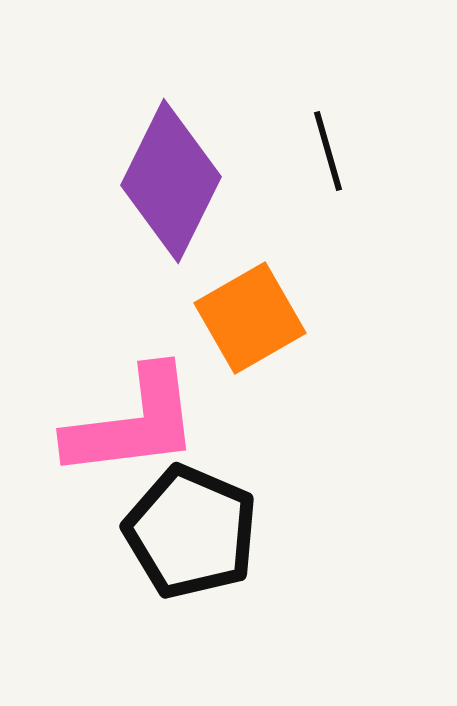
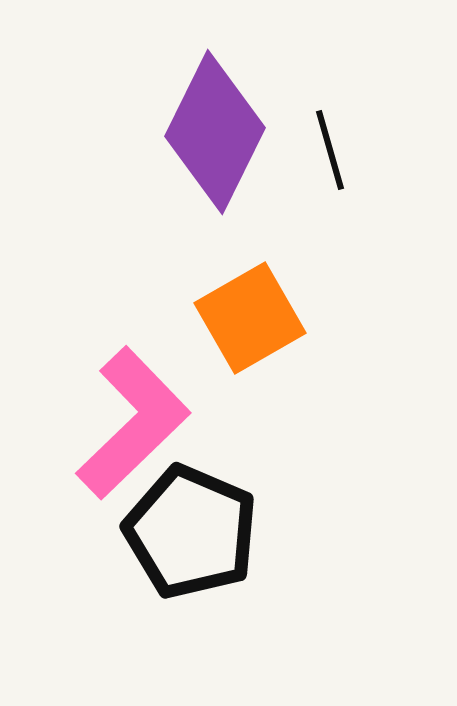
black line: moved 2 px right, 1 px up
purple diamond: moved 44 px right, 49 px up
pink L-shape: rotated 37 degrees counterclockwise
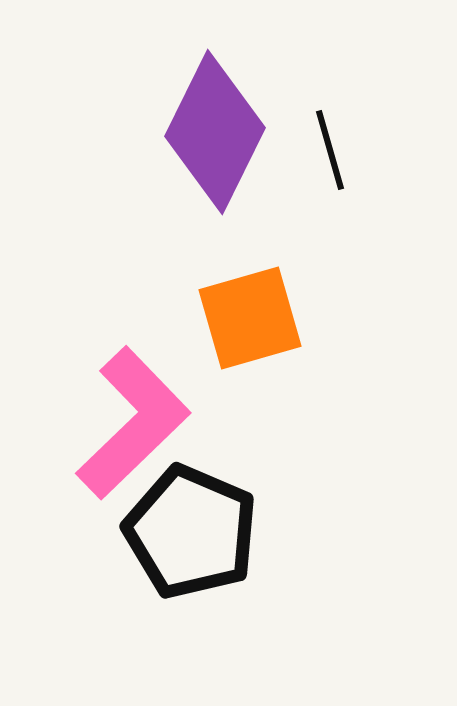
orange square: rotated 14 degrees clockwise
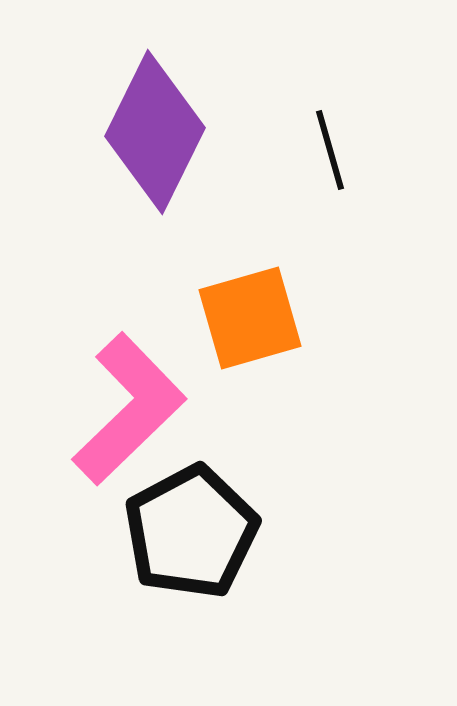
purple diamond: moved 60 px left
pink L-shape: moved 4 px left, 14 px up
black pentagon: rotated 21 degrees clockwise
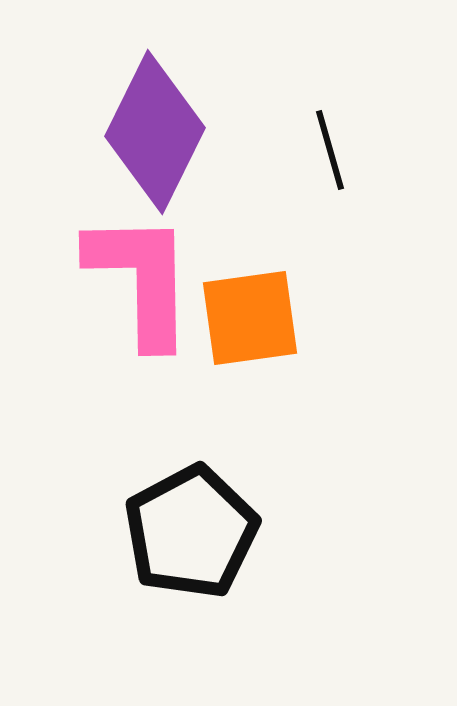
orange square: rotated 8 degrees clockwise
pink L-shape: moved 12 px right, 130 px up; rotated 47 degrees counterclockwise
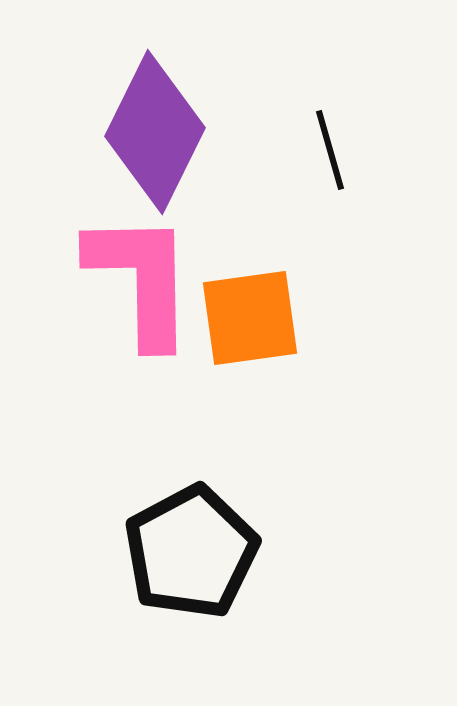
black pentagon: moved 20 px down
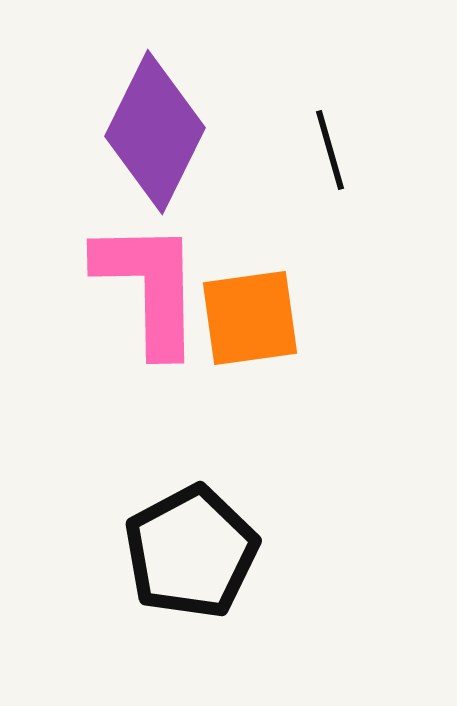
pink L-shape: moved 8 px right, 8 px down
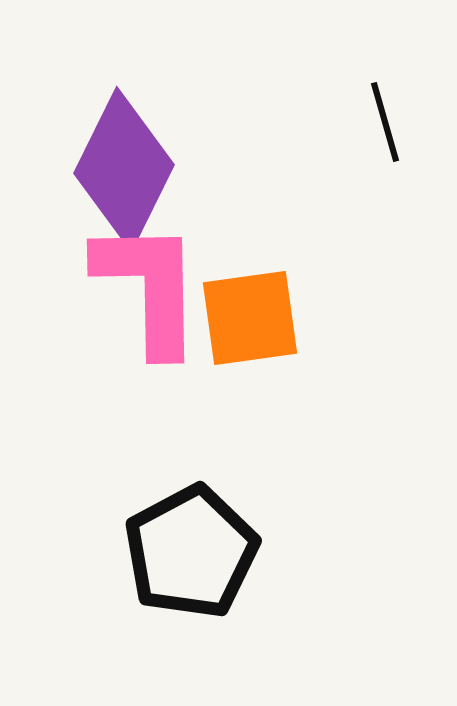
purple diamond: moved 31 px left, 37 px down
black line: moved 55 px right, 28 px up
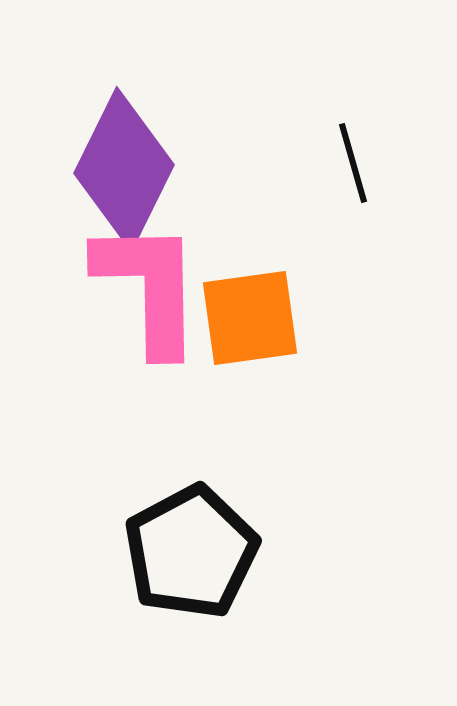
black line: moved 32 px left, 41 px down
